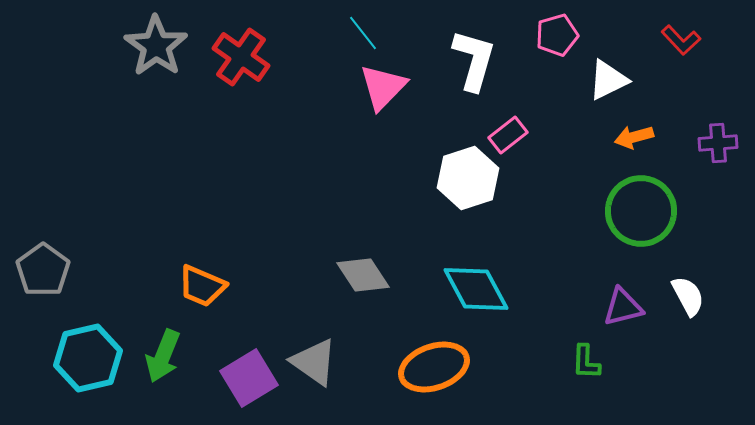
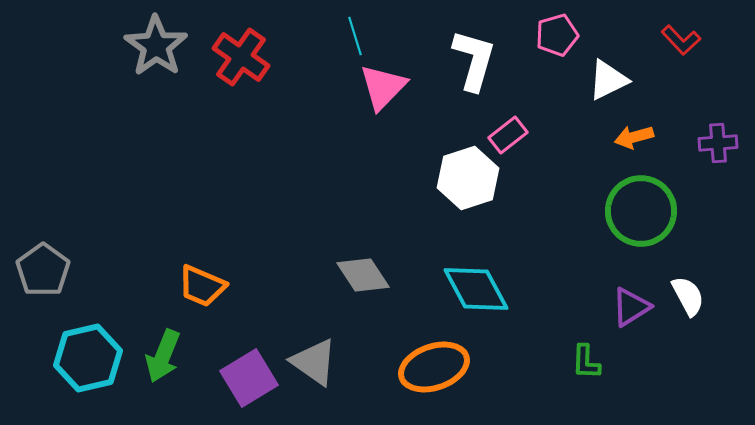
cyan line: moved 8 px left, 3 px down; rotated 21 degrees clockwise
purple triangle: moved 8 px right; rotated 18 degrees counterclockwise
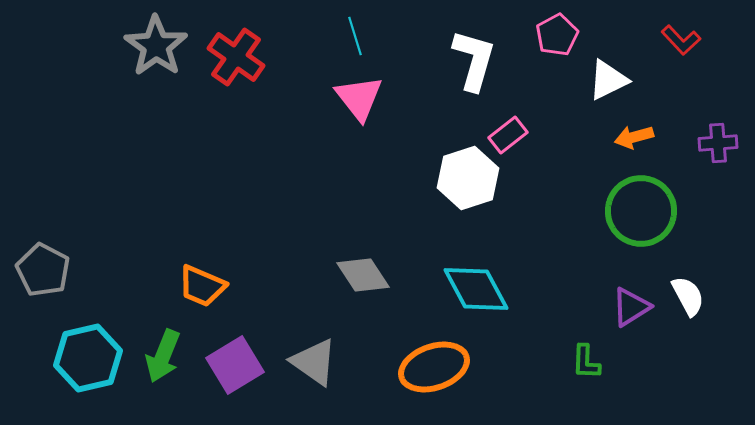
pink pentagon: rotated 12 degrees counterclockwise
red cross: moved 5 px left
pink triangle: moved 24 px left, 11 px down; rotated 22 degrees counterclockwise
gray pentagon: rotated 8 degrees counterclockwise
purple square: moved 14 px left, 13 px up
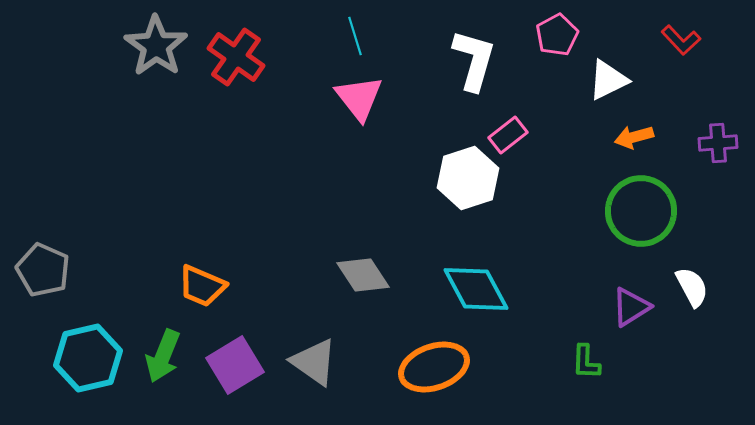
gray pentagon: rotated 4 degrees counterclockwise
white semicircle: moved 4 px right, 9 px up
